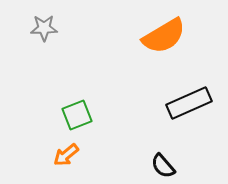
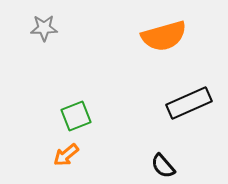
orange semicircle: rotated 15 degrees clockwise
green square: moved 1 px left, 1 px down
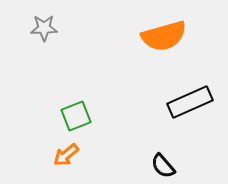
black rectangle: moved 1 px right, 1 px up
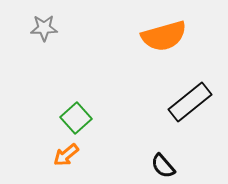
black rectangle: rotated 15 degrees counterclockwise
green square: moved 2 px down; rotated 20 degrees counterclockwise
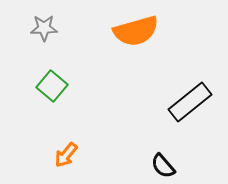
orange semicircle: moved 28 px left, 5 px up
green square: moved 24 px left, 32 px up; rotated 8 degrees counterclockwise
orange arrow: rotated 12 degrees counterclockwise
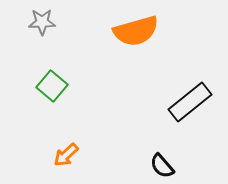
gray star: moved 2 px left, 6 px up
orange arrow: rotated 8 degrees clockwise
black semicircle: moved 1 px left
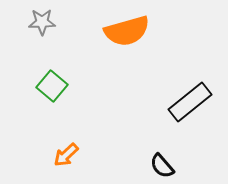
orange semicircle: moved 9 px left
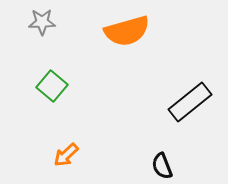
black semicircle: rotated 20 degrees clockwise
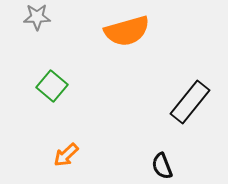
gray star: moved 5 px left, 5 px up
black rectangle: rotated 12 degrees counterclockwise
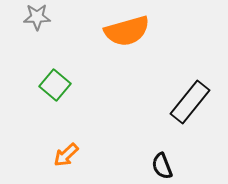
green square: moved 3 px right, 1 px up
